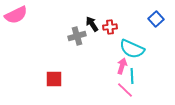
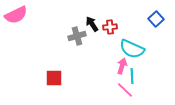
red square: moved 1 px up
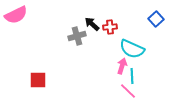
black arrow: rotated 14 degrees counterclockwise
red square: moved 16 px left, 2 px down
pink line: moved 3 px right, 1 px down
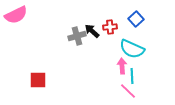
blue square: moved 20 px left
black arrow: moved 7 px down
pink arrow: rotated 21 degrees counterclockwise
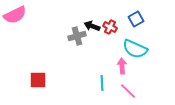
pink semicircle: moved 1 px left
blue square: rotated 14 degrees clockwise
red cross: rotated 32 degrees clockwise
black arrow: moved 5 px up; rotated 21 degrees counterclockwise
cyan semicircle: moved 3 px right
cyan line: moved 30 px left, 7 px down
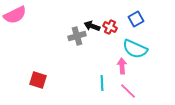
red square: rotated 18 degrees clockwise
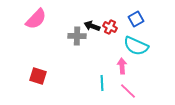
pink semicircle: moved 21 px right, 4 px down; rotated 20 degrees counterclockwise
gray cross: rotated 18 degrees clockwise
cyan semicircle: moved 1 px right, 3 px up
red square: moved 4 px up
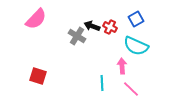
gray cross: rotated 30 degrees clockwise
pink line: moved 3 px right, 2 px up
